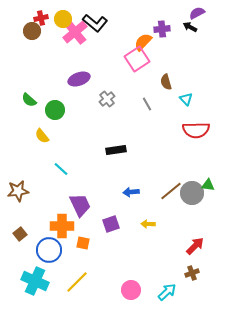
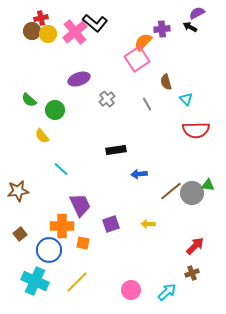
yellow circle: moved 15 px left, 15 px down
blue arrow: moved 8 px right, 18 px up
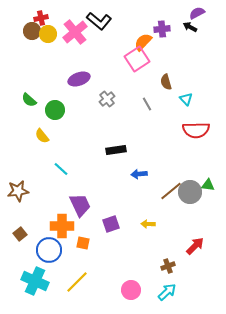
black L-shape: moved 4 px right, 2 px up
gray circle: moved 2 px left, 1 px up
brown cross: moved 24 px left, 7 px up
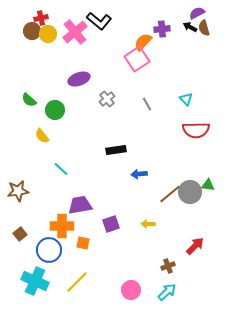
brown semicircle: moved 38 px right, 54 px up
brown line: moved 1 px left, 3 px down
purple trapezoid: rotated 75 degrees counterclockwise
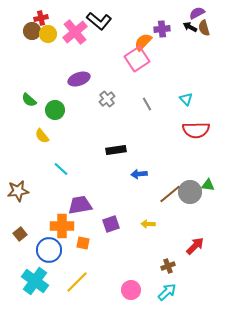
cyan cross: rotated 12 degrees clockwise
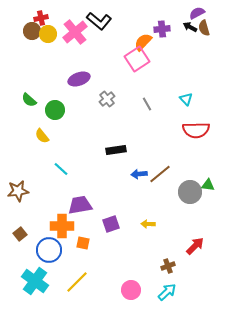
brown line: moved 10 px left, 20 px up
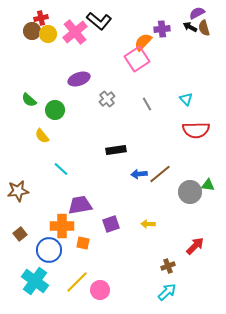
pink circle: moved 31 px left
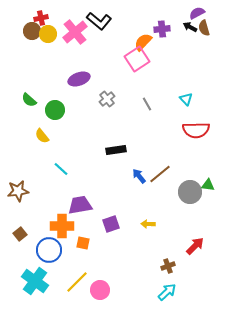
blue arrow: moved 2 px down; rotated 56 degrees clockwise
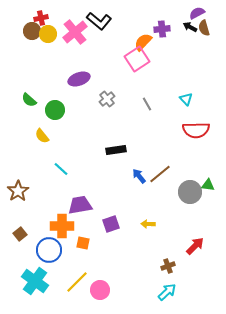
brown star: rotated 25 degrees counterclockwise
